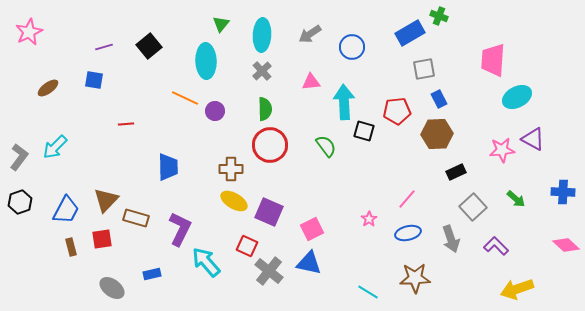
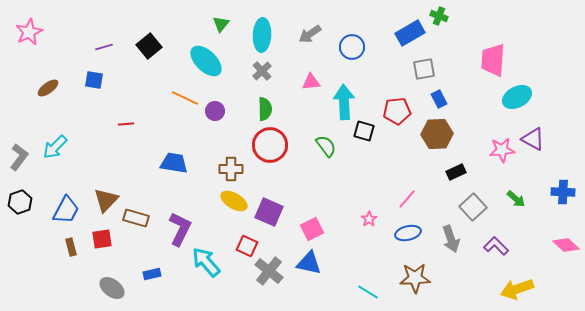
cyan ellipse at (206, 61): rotated 44 degrees counterclockwise
blue trapezoid at (168, 167): moved 6 px right, 4 px up; rotated 80 degrees counterclockwise
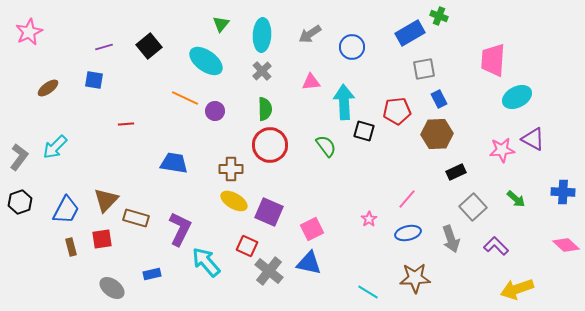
cyan ellipse at (206, 61): rotated 8 degrees counterclockwise
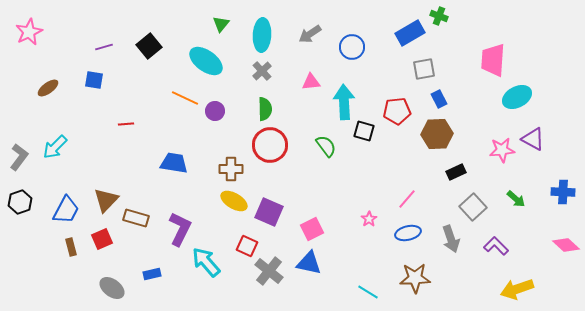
red square at (102, 239): rotated 15 degrees counterclockwise
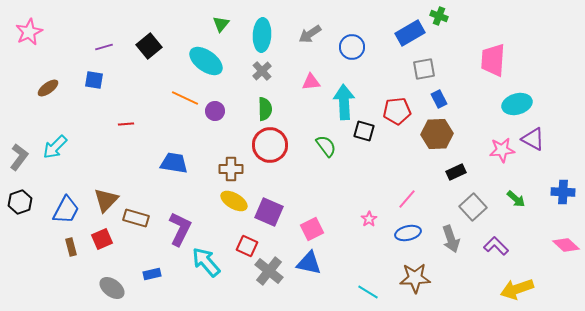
cyan ellipse at (517, 97): moved 7 px down; rotated 12 degrees clockwise
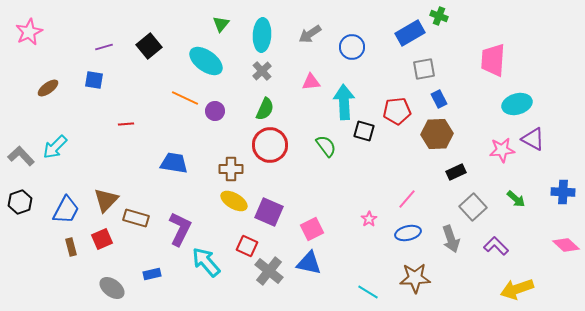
green semicircle at (265, 109): rotated 25 degrees clockwise
gray L-shape at (19, 157): moved 2 px right, 1 px up; rotated 80 degrees counterclockwise
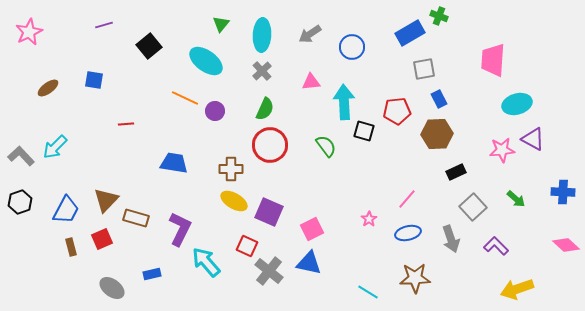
purple line at (104, 47): moved 22 px up
